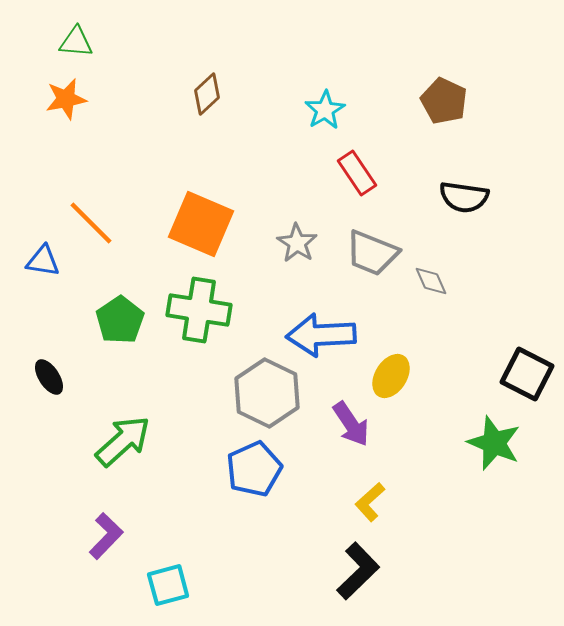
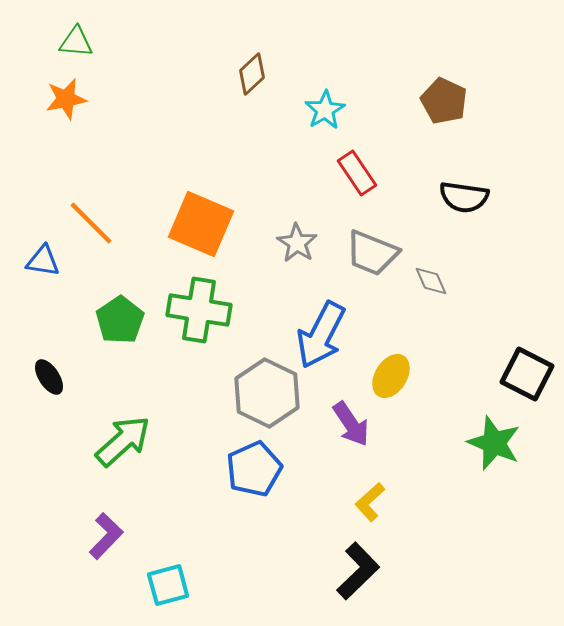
brown diamond: moved 45 px right, 20 px up
blue arrow: rotated 60 degrees counterclockwise
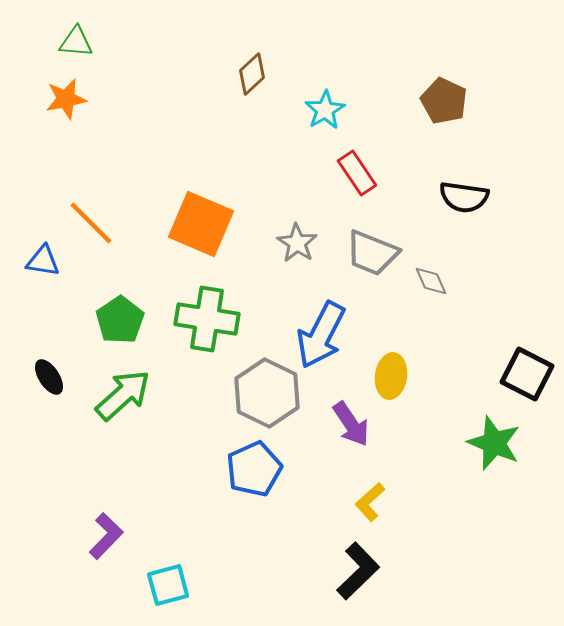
green cross: moved 8 px right, 9 px down
yellow ellipse: rotated 24 degrees counterclockwise
green arrow: moved 46 px up
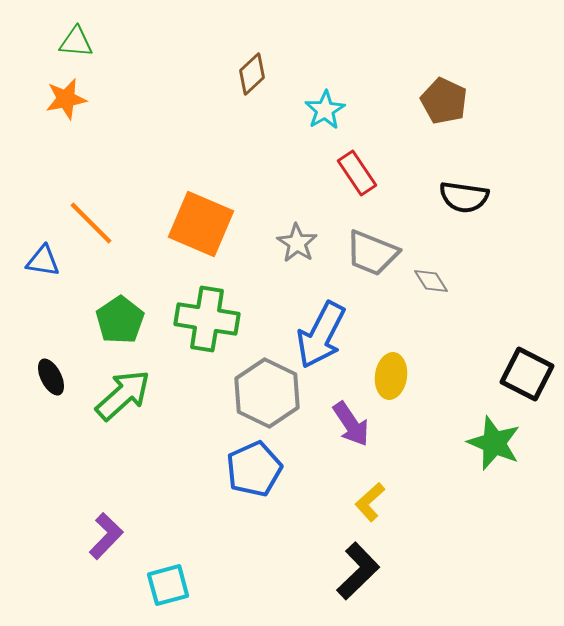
gray diamond: rotated 9 degrees counterclockwise
black ellipse: moved 2 px right; rotated 6 degrees clockwise
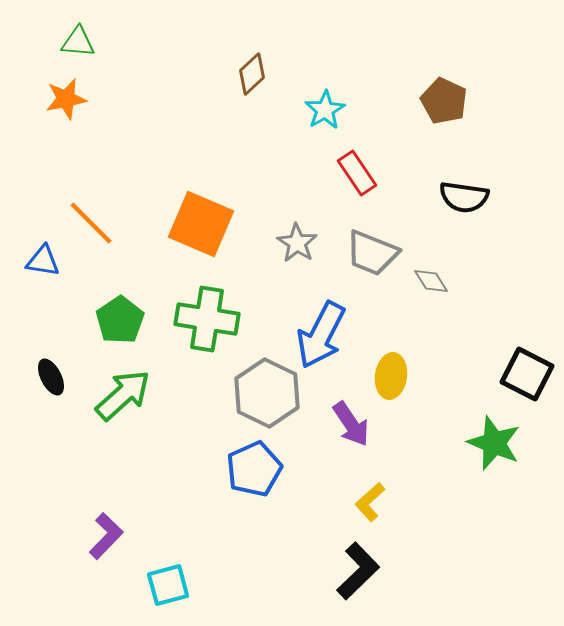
green triangle: moved 2 px right
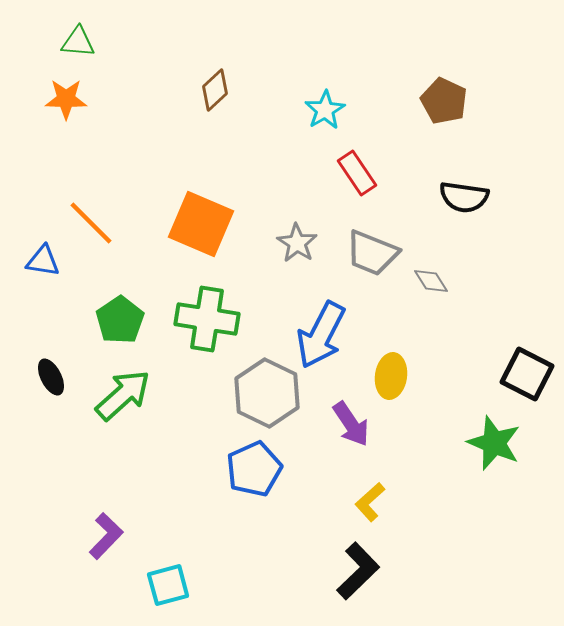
brown diamond: moved 37 px left, 16 px down
orange star: rotated 12 degrees clockwise
